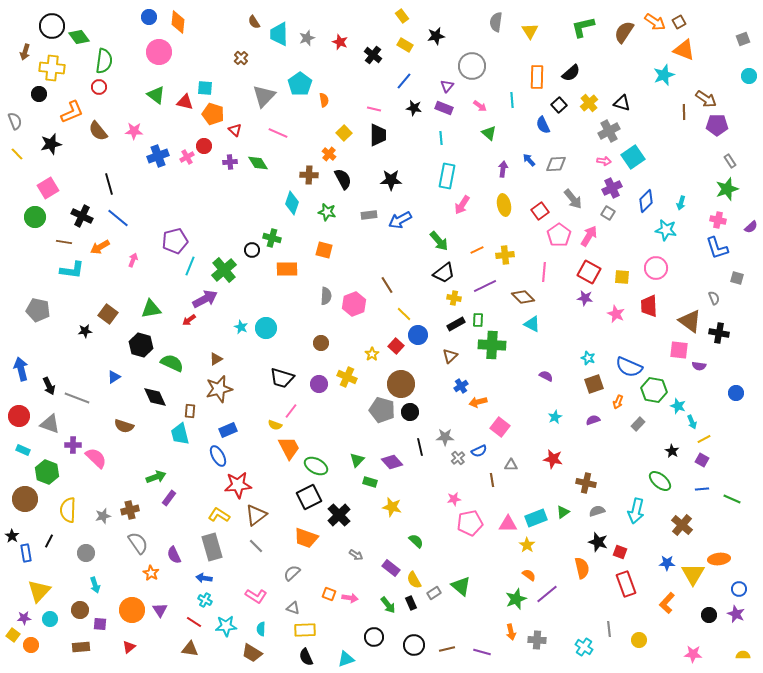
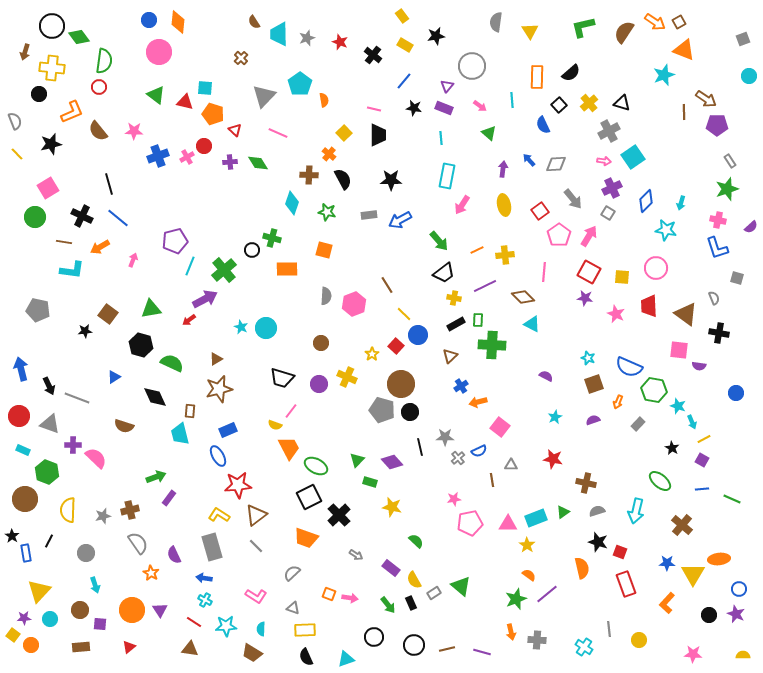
blue circle at (149, 17): moved 3 px down
brown triangle at (690, 321): moved 4 px left, 7 px up
black star at (672, 451): moved 3 px up
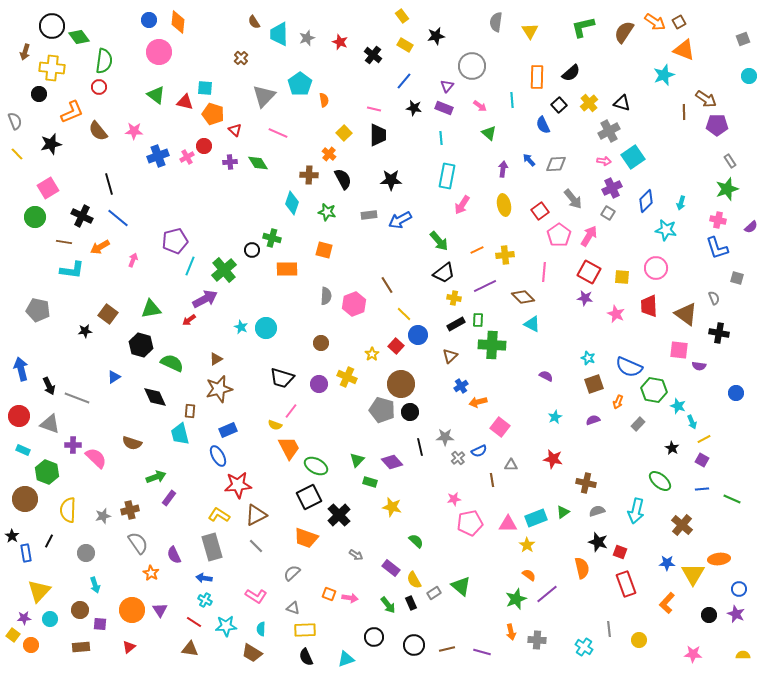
brown semicircle at (124, 426): moved 8 px right, 17 px down
brown triangle at (256, 515): rotated 10 degrees clockwise
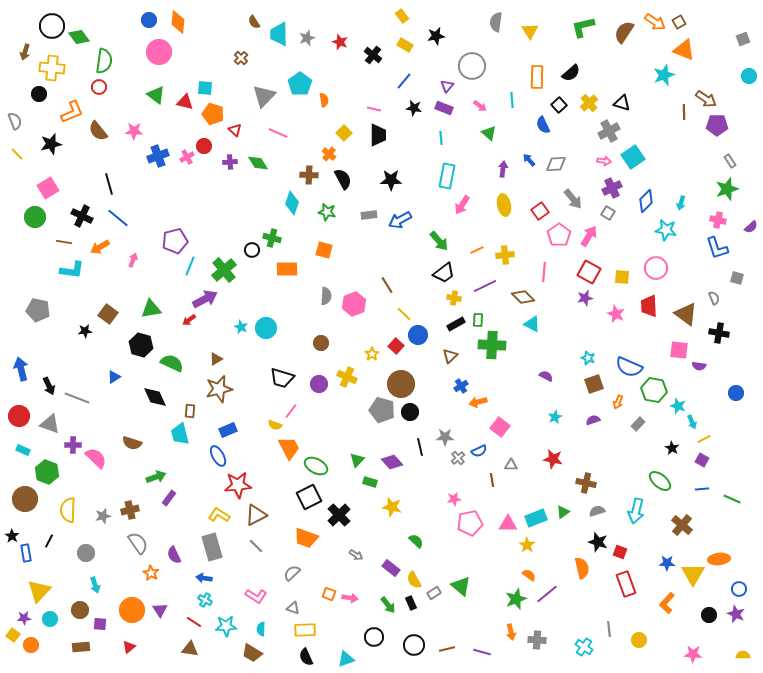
purple star at (585, 298): rotated 21 degrees counterclockwise
